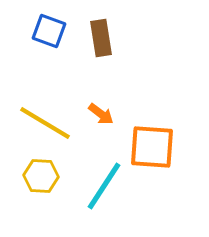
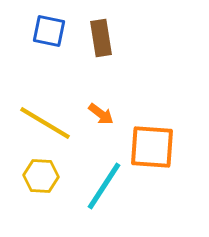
blue square: rotated 8 degrees counterclockwise
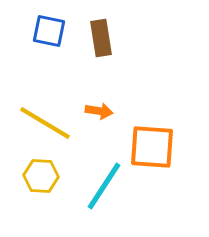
orange arrow: moved 2 px left, 3 px up; rotated 28 degrees counterclockwise
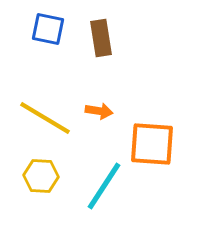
blue square: moved 1 px left, 2 px up
yellow line: moved 5 px up
orange square: moved 3 px up
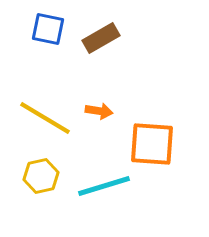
brown rectangle: rotated 69 degrees clockwise
yellow hexagon: rotated 16 degrees counterclockwise
cyan line: rotated 40 degrees clockwise
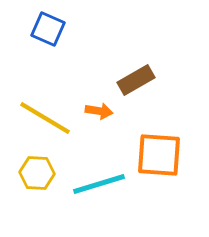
blue square: rotated 12 degrees clockwise
brown rectangle: moved 35 px right, 42 px down
orange square: moved 7 px right, 11 px down
yellow hexagon: moved 4 px left, 3 px up; rotated 16 degrees clockwise
cyan line: moved 5 px left, 2 px up
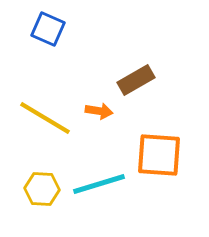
yellow hexagon: moved 5 px right, 16 px down
